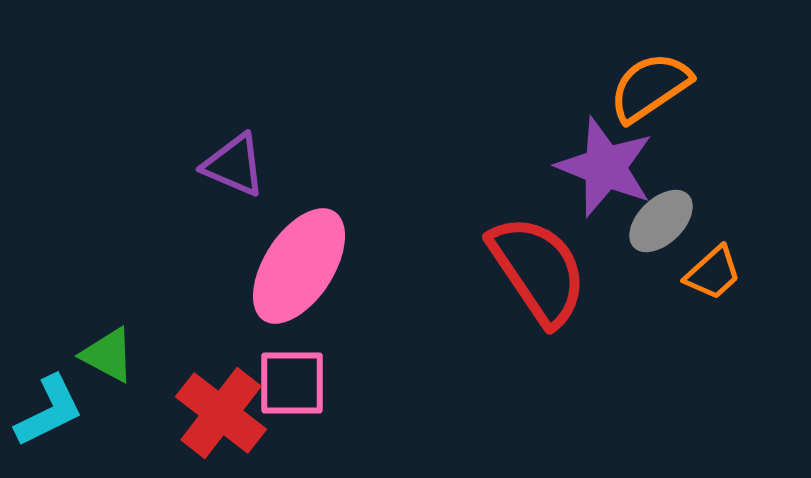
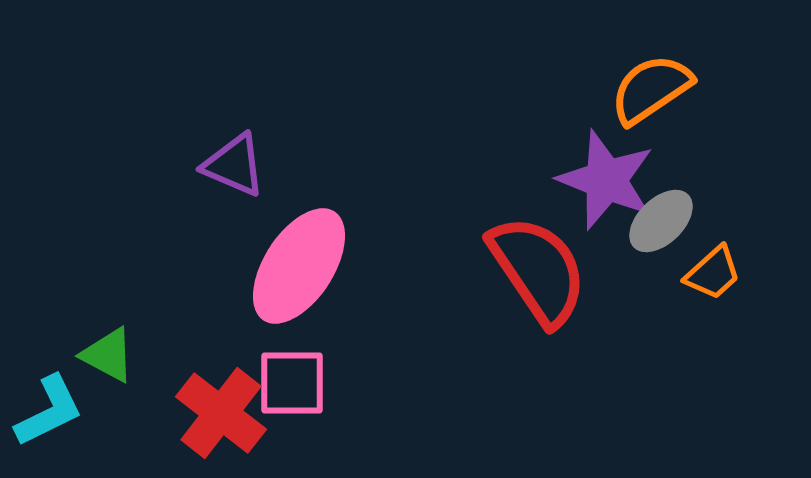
orange semicircle: moved 1 px right, 2 px down
purple star: moved 1 px right, 13 px down
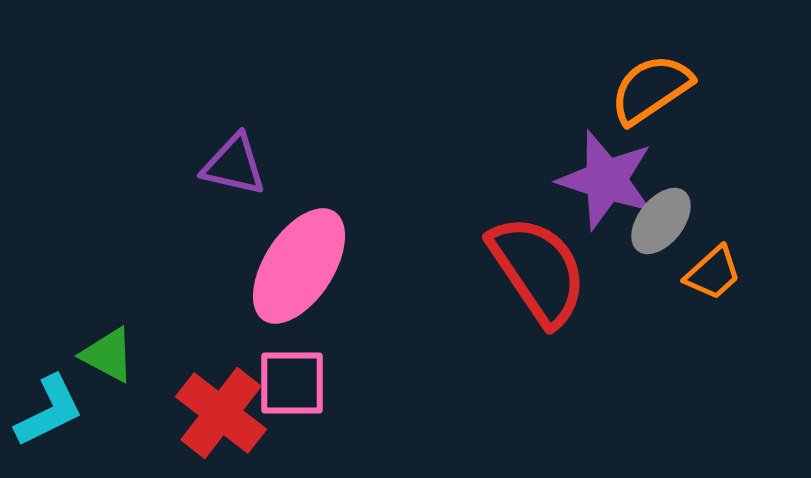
purple triangle: rotated 10 degrees counterclockwise
purple star: rotated 4 degrees counterclockwise
gray ellipse: rotated 8 degrees counterclockwise
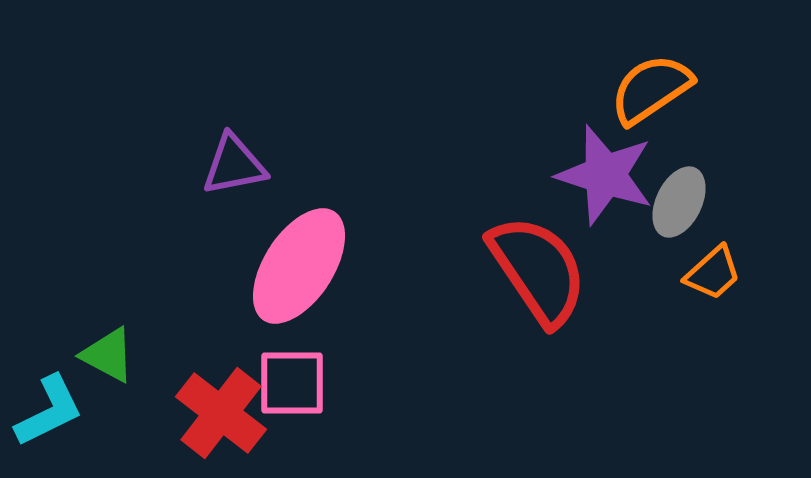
purple triangle: rotated 24 degrees counterclockwise
purple star: moved 1 px left, 5 px up
gray ellipse: moved 18 px right, 19 px up; rotated 12 degrees counterclockwise
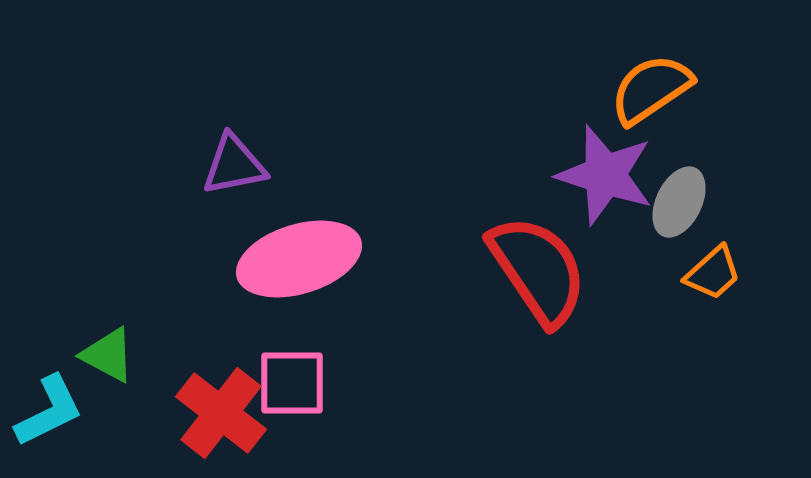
pink ellipse: moved 7 px up; rotated 40 degrees clockwise
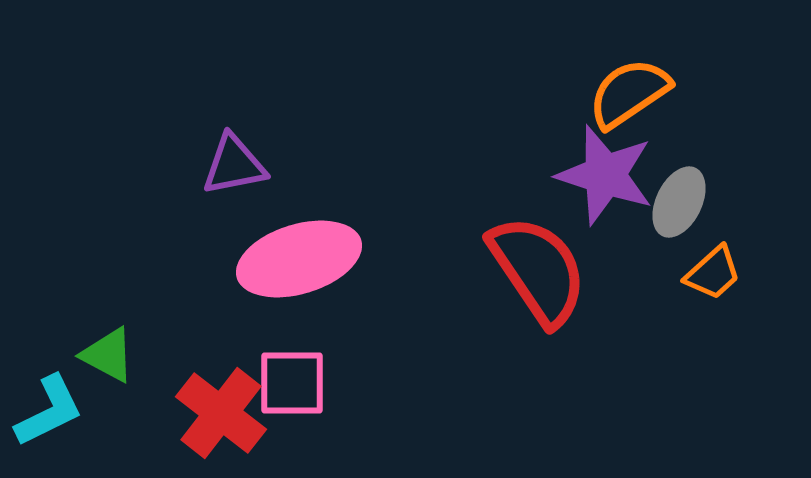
orange semicircle: moved 22 px left, 4 px down
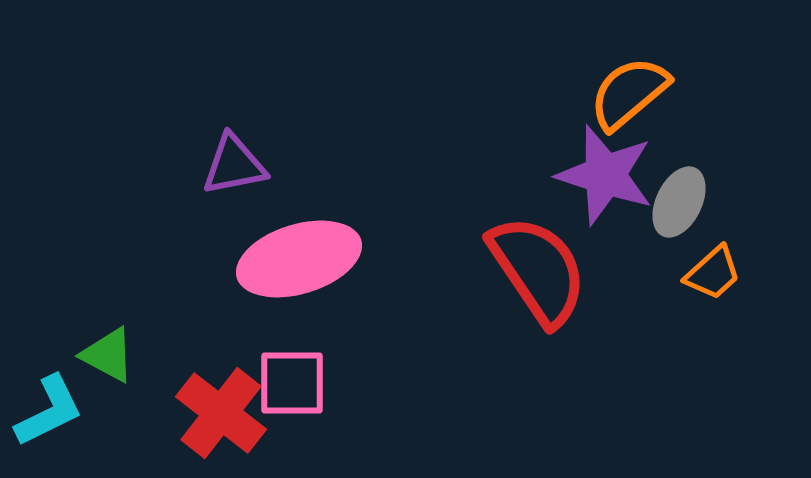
orange semicircle: rotated 6 degrees counterclockwise
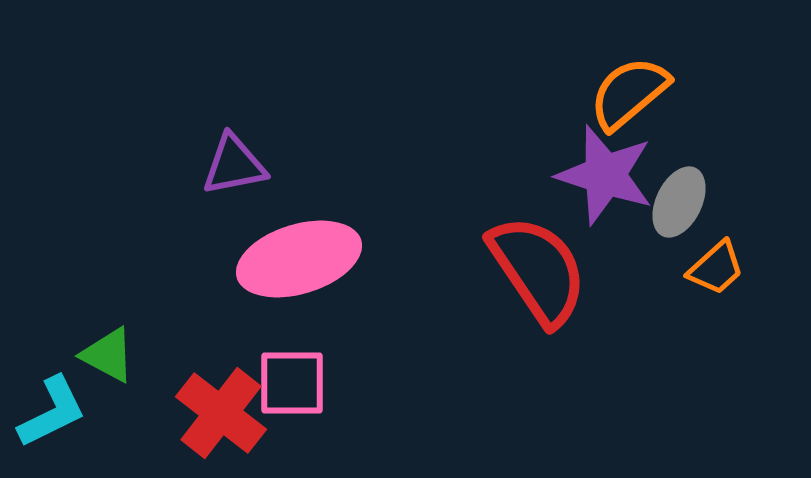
orange trapezoid: moved 3 px right, 5 px up
cyan L-shape: moved 3 px right, 1 px down
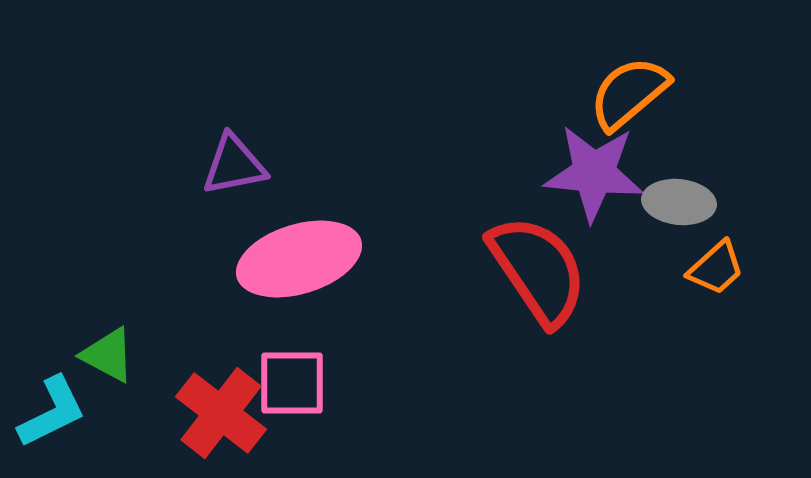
purple star: moved 11 px left, 2 px up; rotated 12 degrees counterclockwise
gray ellipse: rotated 70 degrees clockwise
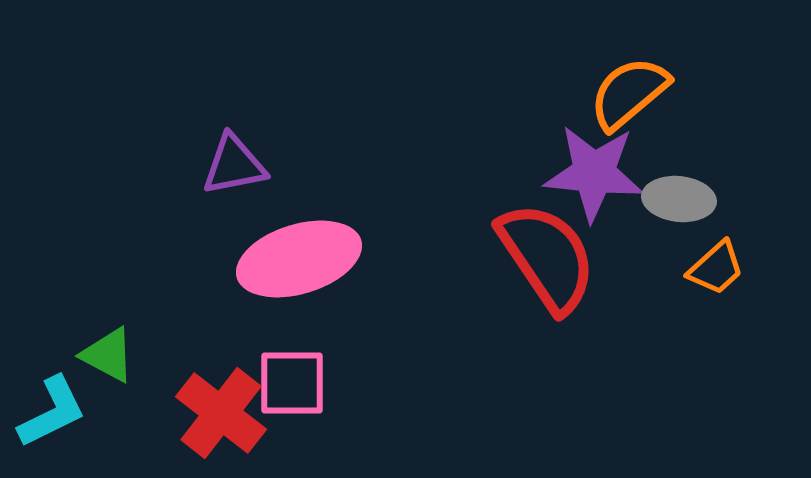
gray ellipse: moved 3 px up
red semicircle: moved 9 px right, 13 px up
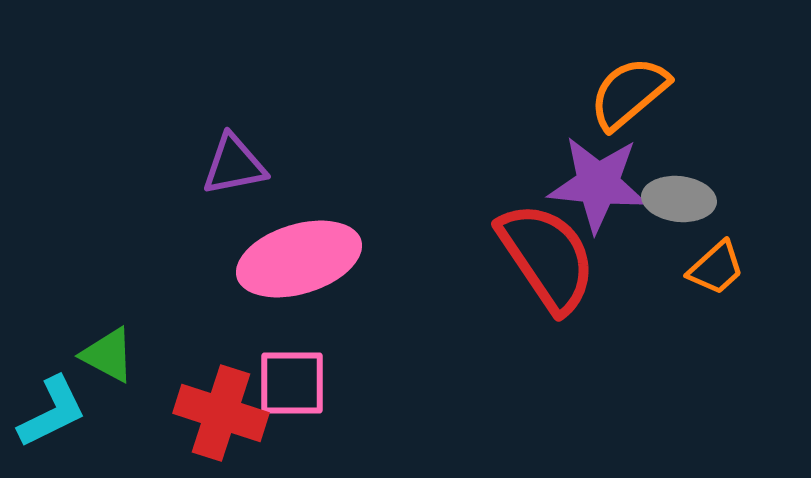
purple star: moved 4 px right, 11 px down
red cross: rotated 20 degrees counterclockwise
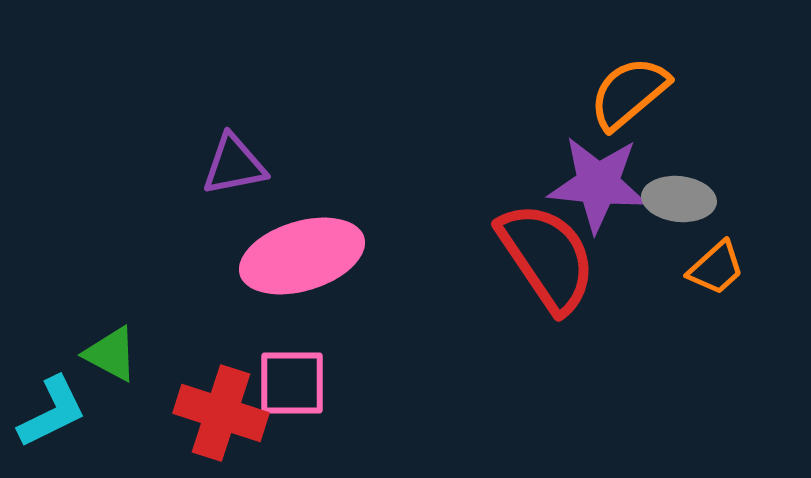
pink ellipse: moved 3 px right, 3 px up
green triangle: moved 3 px right, 1 px up
